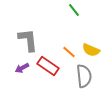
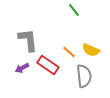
red rectangle: moved 1 px up
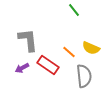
yellow semicircle: moved 2 px up
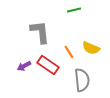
green line: rotated 64 degrees counterclockwise
gray L-shape: moved 12 px right, 8 px up
orange line: rotated 16 degrees clockwise
purple arrow: moved 2 px right, 2 px up
gray semicircle: moved 2 px left, 4 px down
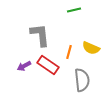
gray L-shape: moved 3 px down
orange line: rotated 48 degrees clockwise
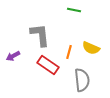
green line: rotated 24 degrees clockwise
purple arrow: moved 11 px left, 10 px up
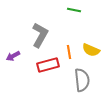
gray L-shape: rotated 35 degrees clockwise
yellow semicircle: moved 2 px down
orange line: rotated 24 degrees counterclockwise
red rectangle: rotated 50 degrees counterclockwise
